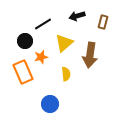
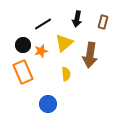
black arrow: moved 3 px down; rotated 63 degrees counterclockwise
black circle: moved 2 px left, 4 px down
orange star: moved 6 px up
blue circle: moved 2 px left
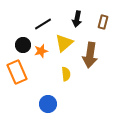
orange rectangle: moved 6 px left
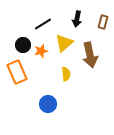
brown arrow: rotated 20 degrees counterclockwise
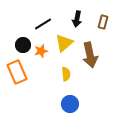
blue circle: moved 22 px right
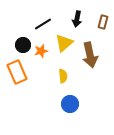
yellow semicircle: moved 3 px left, 2 px down
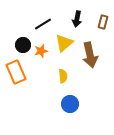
orange rectangle: moved 1 px left
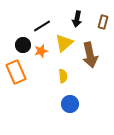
black line: moved 1 px left, 2 px down
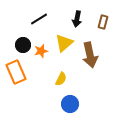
black line: moved 3 px left, 7 px up
yellow semicircle: moved 2 px left, 3 px down; rotated 32 degrees clockwise
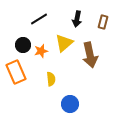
yellow semicircle: moved 10 px left; rotated 32 degrees counterclockwise
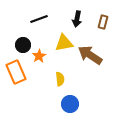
black line: rotated 12 degrees clockwise
yellow triangle: rotated 30 degrees clockwise
orange star: moved 2 px left, 5 px down; rotated 16 degrees counterclockwise
brown arrow: rotated 135 degrees clockwise
yellow semicircle: moved 9 px right
